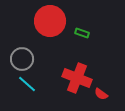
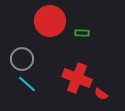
green rectangle: rotated 16 degrees counterclockwise
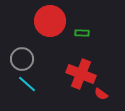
red cross: moved 4 px right, 4 px up
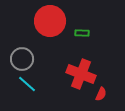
red semicircle: rotated 104 degrees counterclockwise
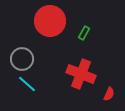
green rectangle: moved 2 px right; rotated 64 degrees counterclockwise
red semicircle: moved 8 px right
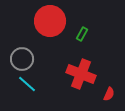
green rectangle: moved 2 px left, 1 px down
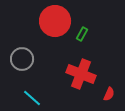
red circle: moved 5 px right
cyan line: moved 5 px right, 14 px down
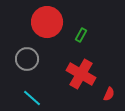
red circle: moved 8 px left, 1 px down
green rectangle: moved 1 px left, 1 px down
gray circle: moved 5 px right
red cross: rotated 8 degrees clockwise
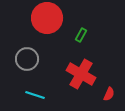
red circle: moved 4 px up
cyan line: moved 3 px right, 3 px up; rotated 24 degrees counterclockwise
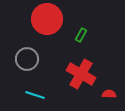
red circle: moved 1 px down
red semicircle: rotated 112 degrees counterclockwise
